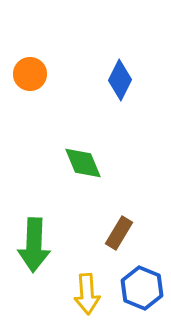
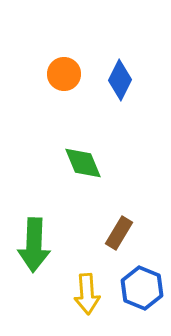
orange circle: moved 34 px right
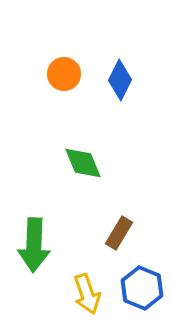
yellow arrow: rotated 15 degrees counterclockwise
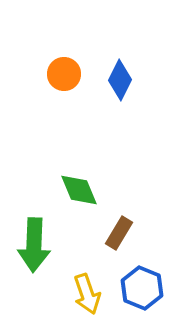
green diamond: moved 4 px left, 27 px down
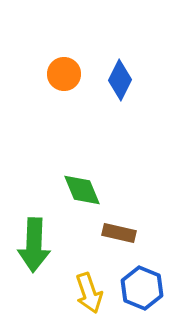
green diamond: moved 3 px right
brown rectangle: rotated 72 degrees clockwise
yellow arrow: moved 2 px right, 1 px up
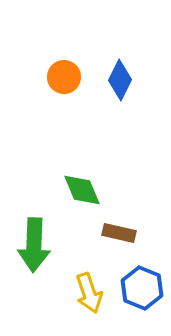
orange circle: moved 3 px down
